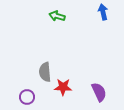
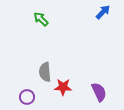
blue arrow: rotated 56 degrees clockwise
green arrow: moved 16 px left, 3 px down; rotated 28 degrees clockwise
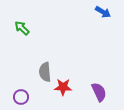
blue arrow: rotated 77 degrees clockwise
green arrow: moved 19 px left, 9 px down
purple circle: moved 6 px left
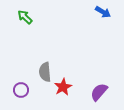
green arrow: moved 3 px right, 11 px up
red star: rotated 30 degrees counterclockwise
purple semicircle: rotated 114 degrees counterclockwise
purple circle: moved 7 px up
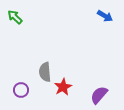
blue arrow: moved 2 px right, 4 px down
green arrow: moved 10 px left
purple semicircle: moved 3 px down
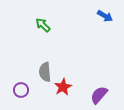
green arrow: moved 28 px right, 8 px down
